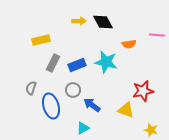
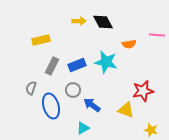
gray rectangle: moved 1 px left, 3 px down
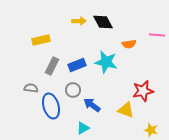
gray semicircle: rotated 80 degrees clockwise
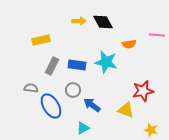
blue rectangle: rotated 30 degrees clockwise
blue ellipse: rotated 15 degrees counterclockwise
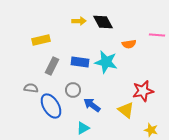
blue rectangle: moved 3 px right, 3 px up
yellow triangle: rotated 18 degrees clockwise
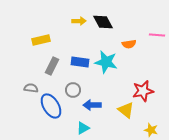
blue arrow: rotated 36 degrees counterclockwise
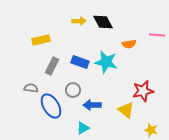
blue rectangle: rotated 12 degrees clockwise
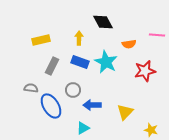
yellow arrow: moved 17 px down; rotated 88 degrees counterclockwise
cyan star: rotated 15 degrees clockwise
red star: moved 2 px right, 20 px up
yellow triangle: moved 1 px left, 2 px down; rotated 36 degrees clockwise
